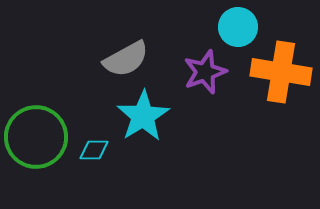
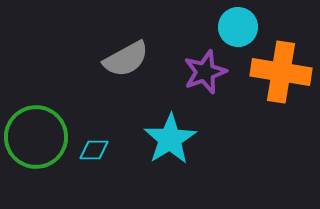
cyan star: moved 27 px right, 23 px down
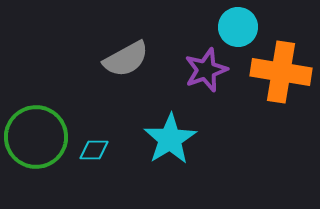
purple star: moved 1 px right, 2 px up
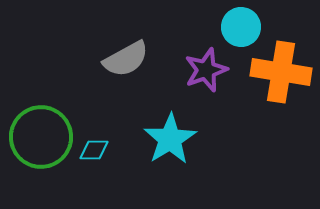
cyan circle: moved 3 px right
green circle: moved 5 px right
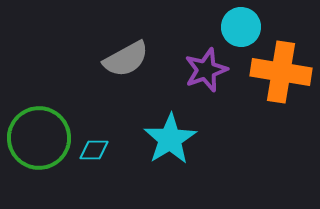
green circle: moved 2 px left, 1 px down
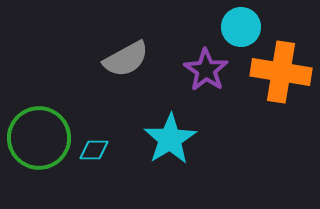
purple star: rotated 18 degrees counterclockwise
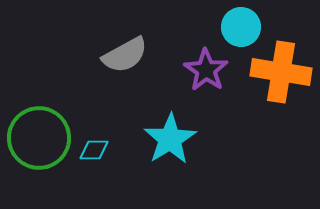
gray semicircle: moved 1 px left, 4 px up
